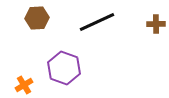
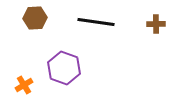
brown hexagon: moved 2 px left
black line: moved 1 px left; rotated 33 degrees clockwise
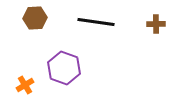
orange cross: moved 1 px right
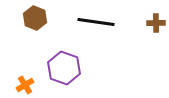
brown hexagon: rotated 25 degrees clockwise
brown cross: moved 1 px up
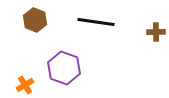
brown hexagon: moved 2 px down
brown cross: moved 9 px down
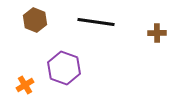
brown cross: moved 1 px right, 1 px down
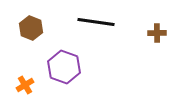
brown hexagon: moved 4 px left, 8 px down
purple hexagon: moved 1 px up
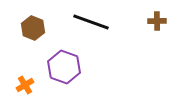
black line: moved 5 px left; rotated 12 degrees clockwise
brown hexagon: moved 2 px right
brown cross: moved 12 px up
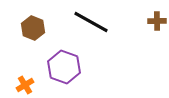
black line: rotated 9 degrees clockwise
